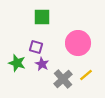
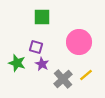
pink circle: moved 1 px right, 1 px up
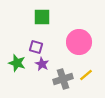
gray cross: rotated 24 degrees clockwise
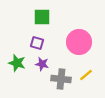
purple square: moved 1 px right, 4 px up
purple star: rotated 16 degrees counterclockwise
gray cross: moved 2 px left; rotated 24 degrees clockwise
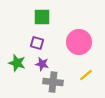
gray cross: moved 8 px left, 3 px down
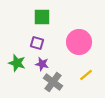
gray cross: rotated 30 degrees clockwise
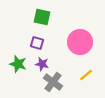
green square: rotated 12 degrees clockwise
pink circle: moved 1 px right
green star: moved 1 px right, 1 px down
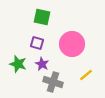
pink circle: moved 8 px left, 2 px down
purple star: rotated 16 degrees clockwise
gray cross: rotated 18 degrees counterclockwise
